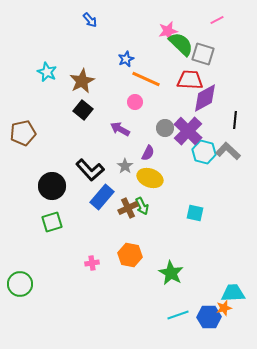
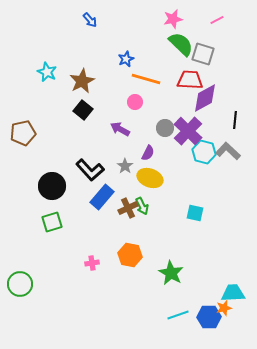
pink star: moved 5 px right, 12 px up
orange line: rotated 8 degrees counterclockwise
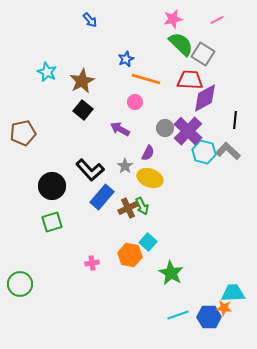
gray square: rotated 15 degrees clockwise
cyan square: moved 47 px left, 29 px down; rotated 30 degrees clockwise
orange star: rotated 21 degrees clockwise
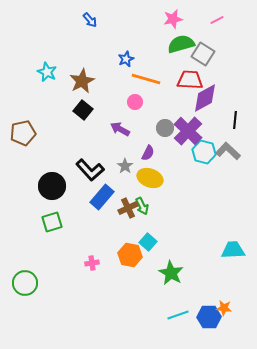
green semicircle: rotated 60 degrees counterclockwise
green circle: moved 5 px right, 1 px up
cyan trapezoid: moved 43 px up
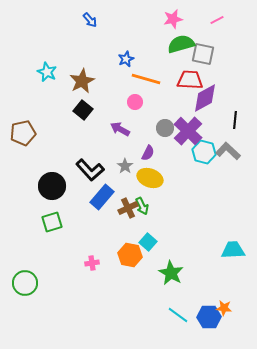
gray square: rotated 20 degrees counterclockwise
cyan line: rotated 55 degrees clockwise
